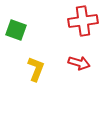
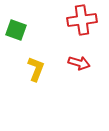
red cross: moved 1 px left, 1 px up
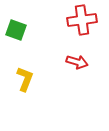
red arrow: moved 2 px left, 1 px up
yellow L-shape: moved 11 px left, 10 px down
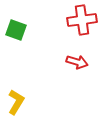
yellow L-shape: moved 9 px left, 23 px down; rotated 10 degrees clockwise
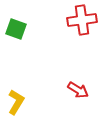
green square: moved 1 px up
red arrow: moved 1 px right, 28 px down; rotated 15 degrees clockwise
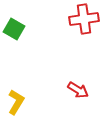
red cross: moved 2 px right, 1 px up
green square: moved 2 px left; rotated 10 degrees clockwise
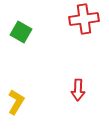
green square: moved 7 px right, 3 px down
red arrow: rotated 60 degrees clockwise
